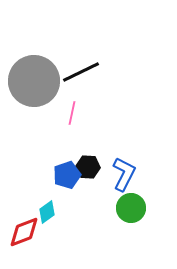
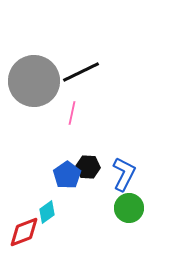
blue pentagon: rotated 16 degrees counterclockwise
green circle: moved 2 px left
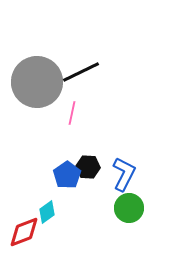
gray circle: moved 3 px right, 1 px down
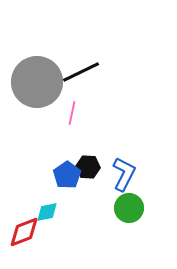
cyan diamond: rotated 25 degrees clockwise
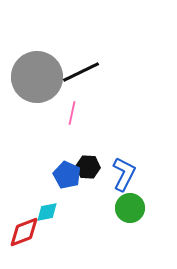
gray circle: moved 5 px up
blue pentagon: rotated 12 degrees counterclockwise
green circle: moved 1 px right
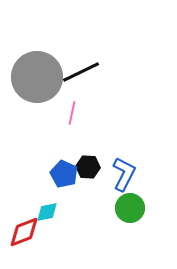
blue pentagon: moved 3 px left, 1 px up
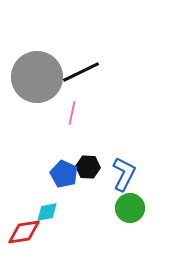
red diamond: rotated 12 degrees clockwise
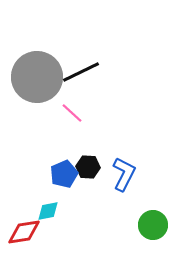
pink line: rotated 60 degrees counterclockwise
blue pentagon: rotated 24 degrees clockwise
green circle: moved 23 px right, 17 px down
cyan diamond: moved 1 px right, 1 px up
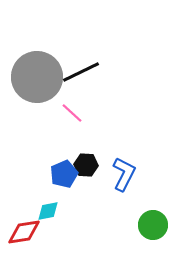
black hexagon: moved 2 px left, 2 px up
